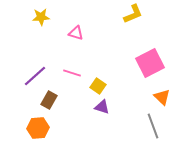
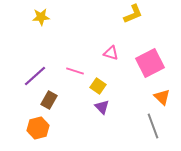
pink triangle: moved 35 px right, 20 px down
pink line: moved 3 px right, 2 px up
purple triangle: rotated 28 degrees clockwise
orange hexagon: rotated 10 degrees counterclockwise
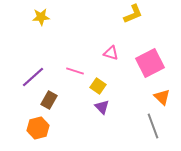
purple line: moved 2 px left, 1 px down
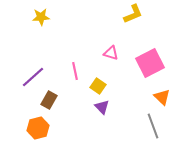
pink line: rotated 60 degrees clockwise
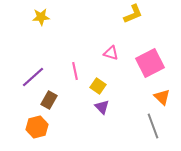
orange hexagon: moved 1 px left, 1 px up
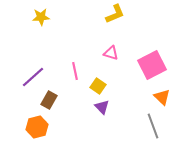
yellow L-shape: moved 18 px left
pink square: moved 2 px right, 2 px down
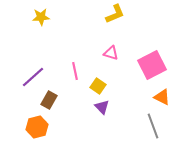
orange triangle: rotated 18 degrees counterclockwise
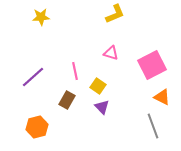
brown rectangle: moved 18 px right
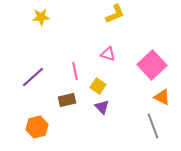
pink triangle: moved 3 px left, 1 px down
pink square: rotated 16 degrees counterclockwise
brown rectangle: rotated 48 degrees clockwise
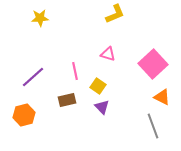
yellow star: moved 1 px left, 1 px down
pink square: moved 1 px right, 1 px up
orange hexagon: moved 13 px left, 12 px up
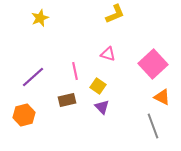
yellow star: rotated 18 degrees counterclockwise
